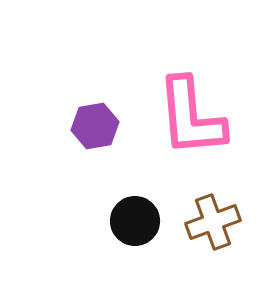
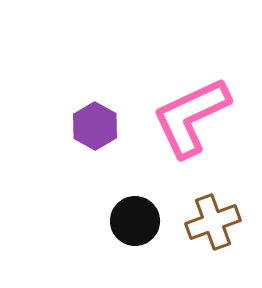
pink L-shape: rotated 70 degrees clockwise
purple hexagon: rotated 21 degrees counterclockwise
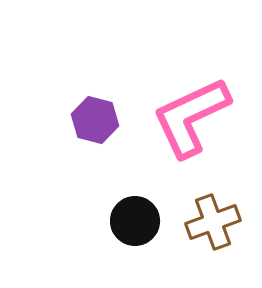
purple hexagon: moved 6 px up; rotated 15 degrees counterclockwise
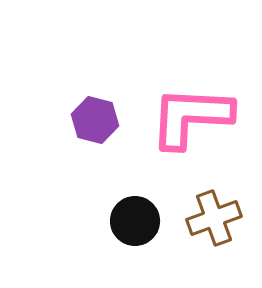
pink L-shape: rotated 28 degrees clockwise
brown cross: moved 1 px right, 4 px up
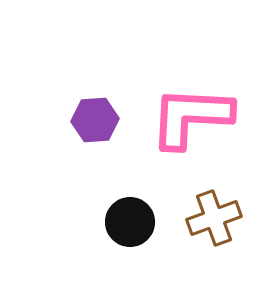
purple hexagon: rotated 18 degrees counterclockwise
black circle: moved 5 px left, 1 px down
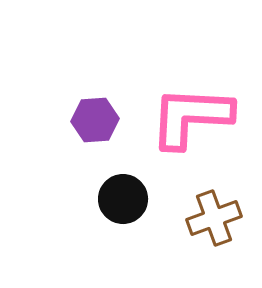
black circle: moved 7 px left, 23 px up
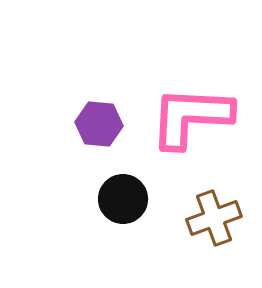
purple hexagon: moved 4 px right, 4 px down; rotated 9 degrees clockwise
